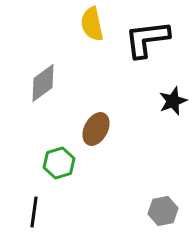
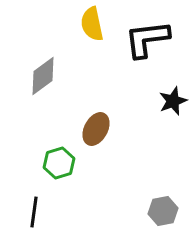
gray diamond: moved 7 px up
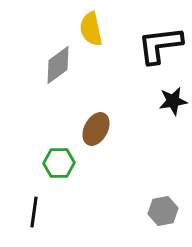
yellow semicircle: moved 1 px left, 5 px down
black L-shape: moved 13 px right, 6 px down
gray diamond: moved 15 px right, 11 px up
black star: rotated 12 degrees clockwise
green hexagon: rotated 16 degrees clockwise
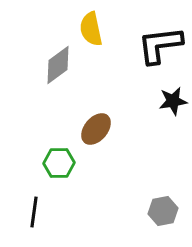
brown ellipse: rotated 12 degrees clockwise
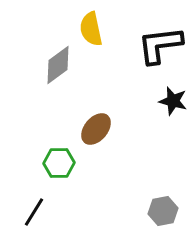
black star: rotated 24 degrees clockwise
black line: rotated 24 degrees clockwise
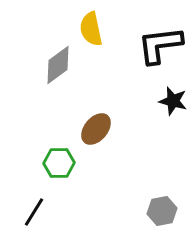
gray hexagon: moved 1 px left
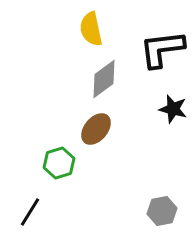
black L-shape: moved 2 px right, 4 px down
gray diamond: moved 46 px right, 14 px down
black star: moved 8 px down
green hexagon: rotated 16 degrees counterclockwise
black line: moved 4 px left
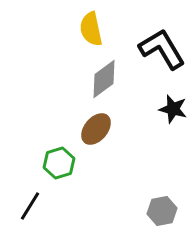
black L-shape: rotated 66 degrees clockwise
black line: moved 6 px up
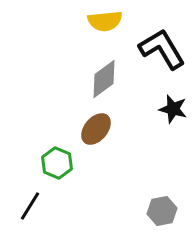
yellow semicircle: moved 14 px right, 8 px up; rotated 84 degrees counterclockwise
green hexagon: moved 2 px left; rotated 20 degrees counterclockwise
